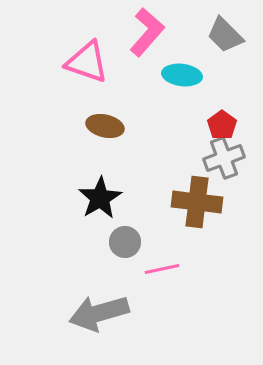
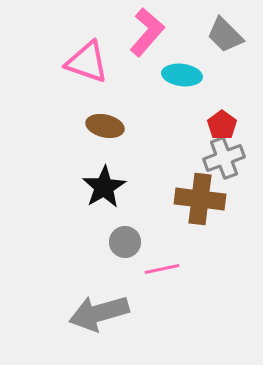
black star: moved 4 px right, 11 px up
brown cross: moved 3 px right, 3 px up
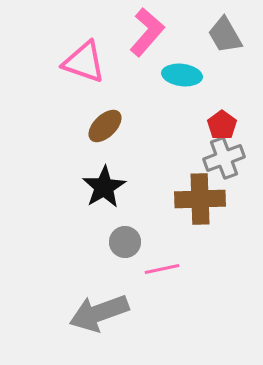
gray trapezoid: rotated 15 degrees clockwise
pink triangle: moved 3 px left
brown ellipse: rotated 57 degrees counterclockwise
brown cross: rotated 9 degrees counterclockwise
gray arrow: rotated 4 degrees counterclockwise
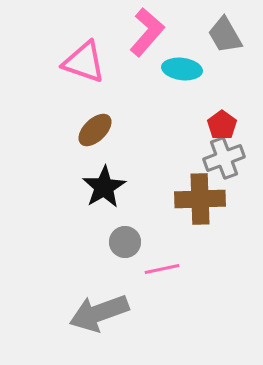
cyan ellipse: moved 6 px up
brown ellipse: moved 10 px left, 4 px down
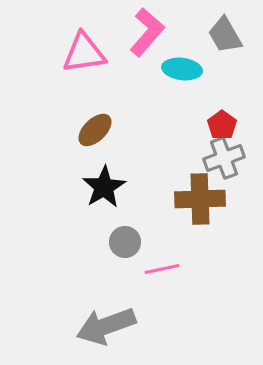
pink triangle: moved 9 px up; rotated 27 degrees counterclockwise
gray arrow: moved 7 px right, 13 px down
